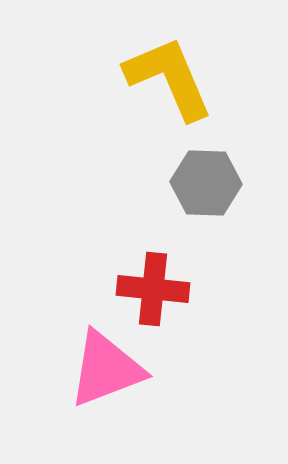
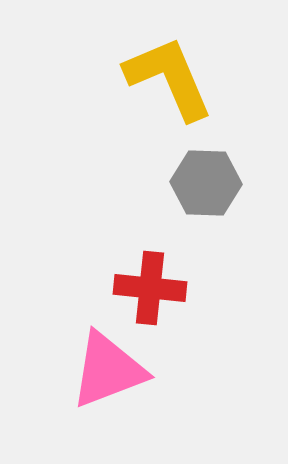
red cross: moved 3 px left, 1 px up
pink triangle: moved 2 px right, 1 px down
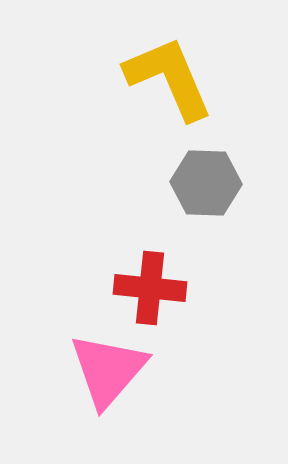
pink triangle: rotated 28 degrees counterclockwise
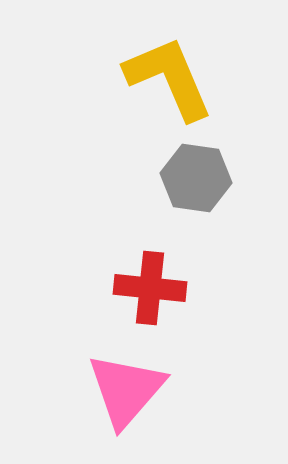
gray hexagon: moved 10 px left, 5 px up; rotated 6 degrees clockwise
pink triangle: moved 18 px right, 20 px down
